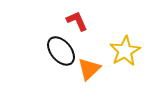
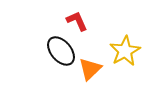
orange triangle: moved 1 px right
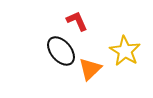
yellow star: rotated 12 degrees counterclockwise
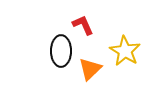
red L-shape: moved 6 px right, 4 px down
black ellipse: rotated 40 degrees clockwise
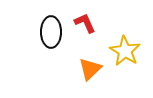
red L-shape: moved 2 px right, 2 px up
black ellipse: moved 10 px left, 19 px up
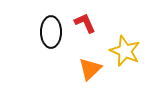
yellow star: rotated 8 degrees counterclockwise
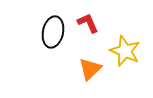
red L-shape: moved 3 px right
black ellipse: moved 2 px right; rotated 12 degrees clockwise
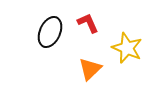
black ellipse: moved 3 px left; rotated 12 degrees clockwise
yellow star: moved 2 px right, 3 px up
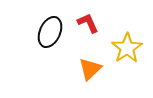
yellow star: rotated 16 degrees clockwise
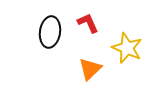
black ellipse: rotated 16 degrees counterclockwise
yellow star: rotated 16 degrees counterclockwise
